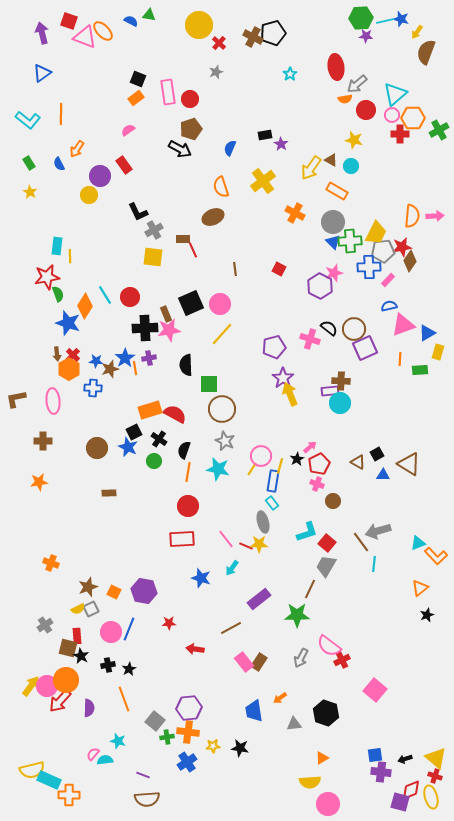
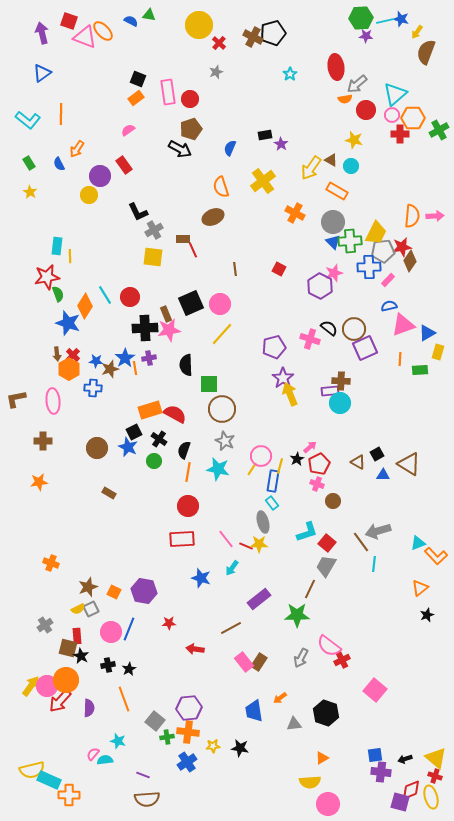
brown rectangle at (109, 493): rotated 32 degrees clockwise
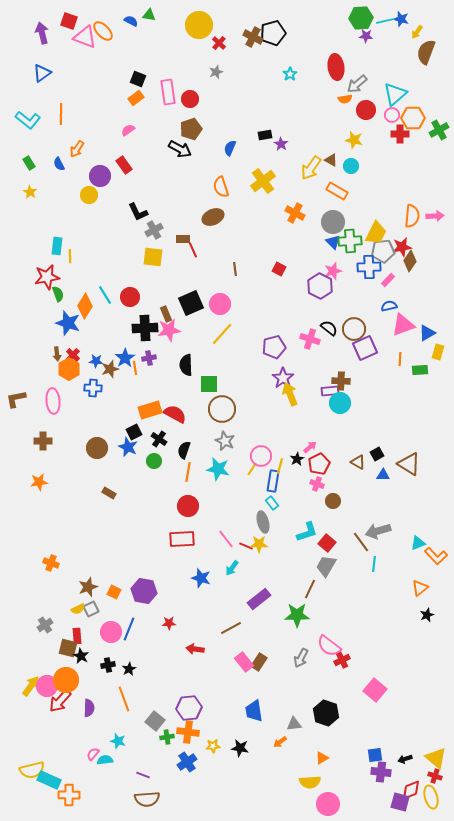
pink star at (334, 273): moved 1 px left, 2 px up
orange arrow at (280, 698): moved 44 px down
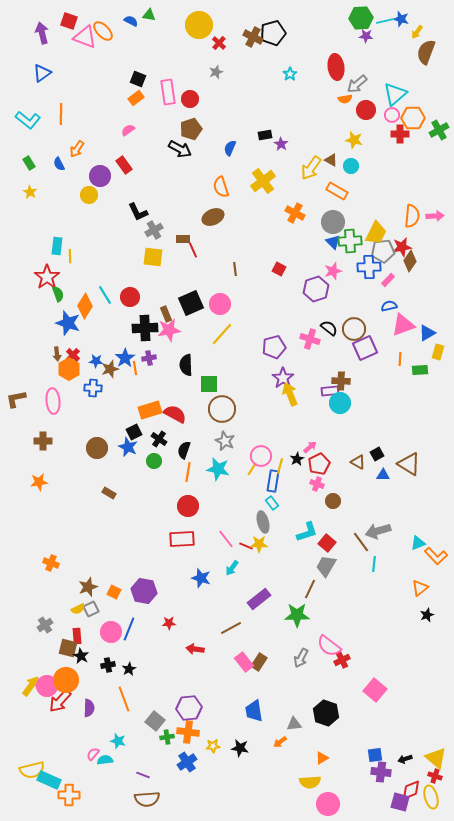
red star at (47, 277): rotated 25 degrees counterclockwise
purple hexagon at (320, 286): moved 4 px left, 3 px down; rotated 15 degrees clockwise
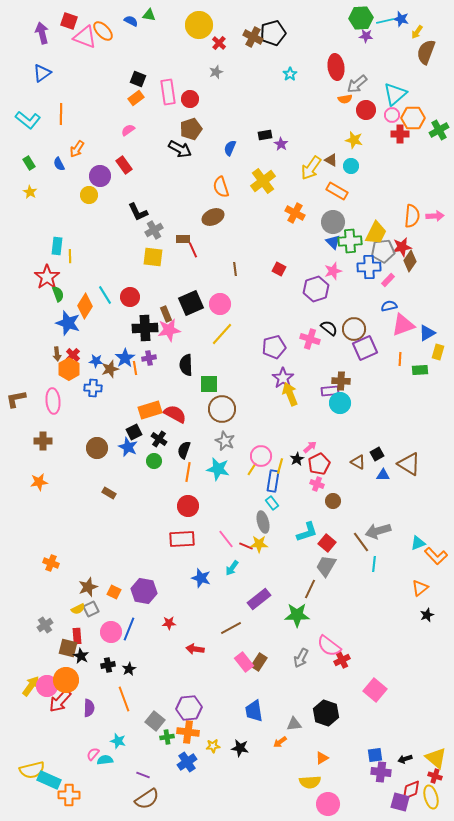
brown semicircle at (147, 799): rotated 30 degrees counterclockwise
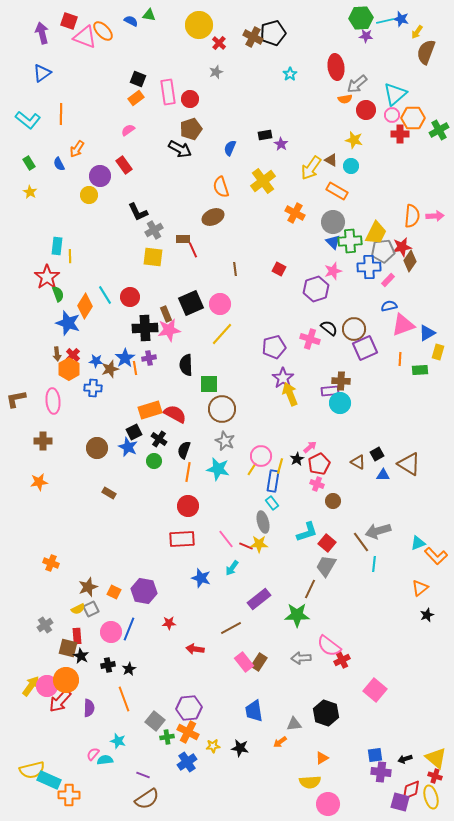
gray arrow at (301, 658): rotated 60 degrees clockwise
orange cross at (188, 732): rotated 20 degrees clockwise
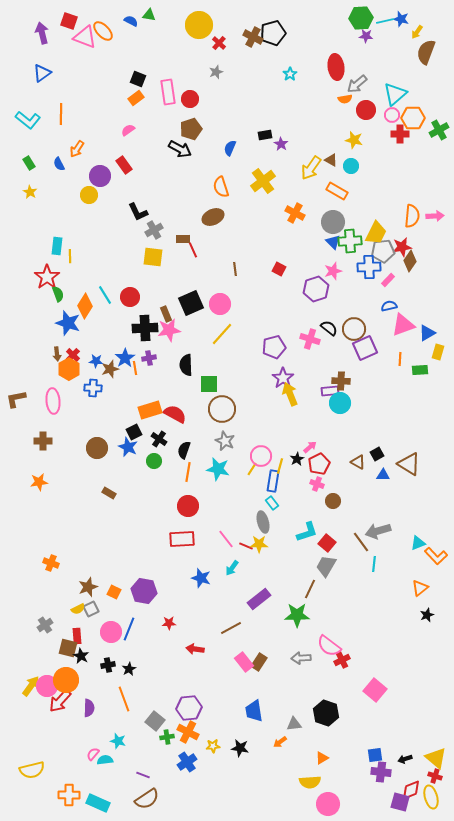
cyan rectangle at (49, 780): moved 49 px right, 23 px down
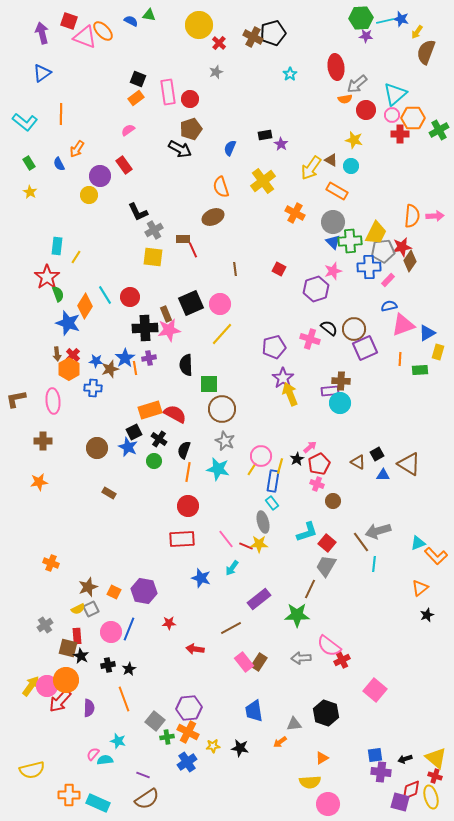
cyan L-shape at (28, 120): moved 3 px left, 2 px down
yellow line at (70, 256): moved 6 px right, 1 px down; rotated 32 degrees clockwise
